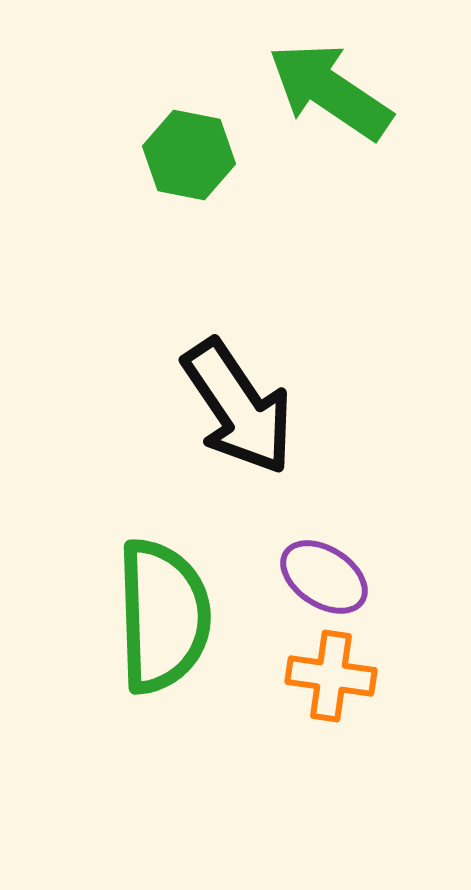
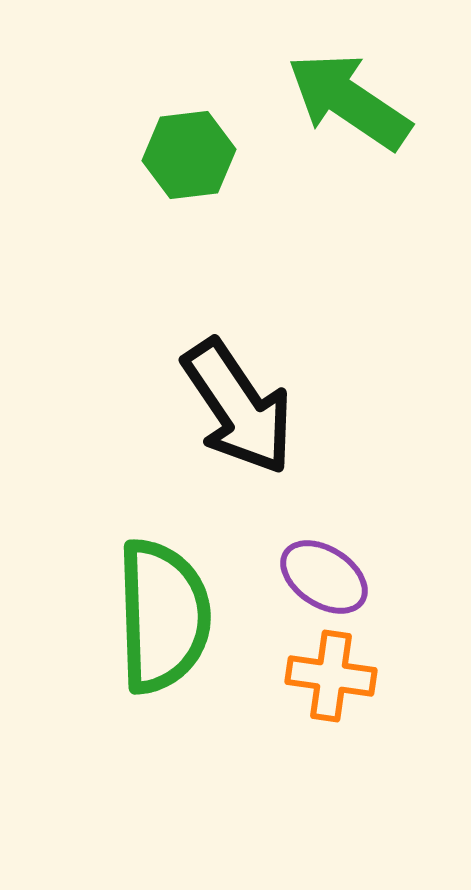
green arrow: moved 19 px right, 10 px down
green hexagon: rotated 18 degrees counterclockwise
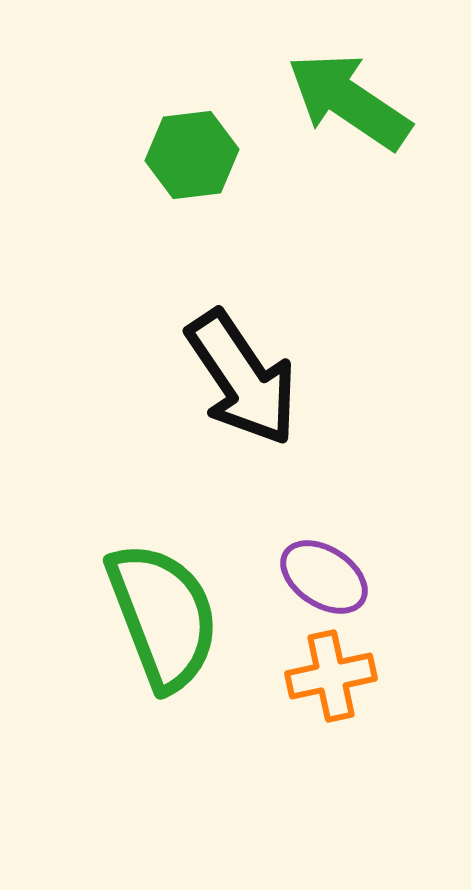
green hexagon: moved 3 px right
black arrow: moved 4 px right, 29 px up
green semicircle: rotated 19 degrees counterclockwise
orange cross: rotated 20 degrees counterclockwise
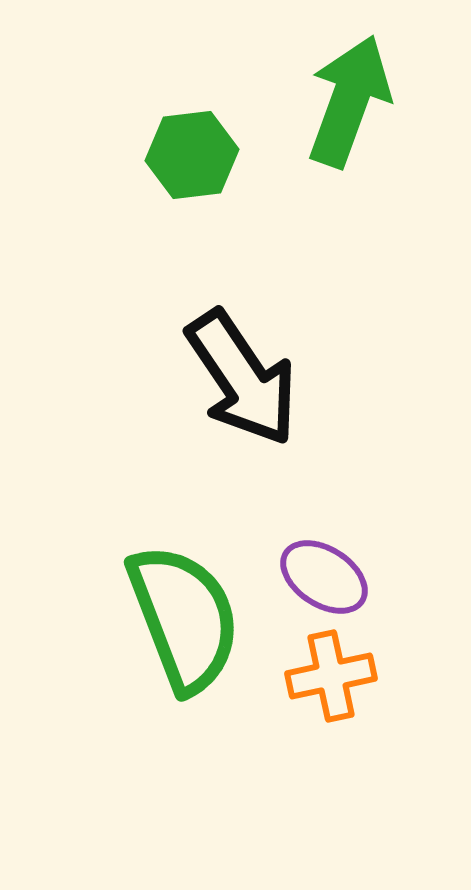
green arrow: rotated 76 degrees clockwise
green semicircle: moved 21 px right, 2 px down
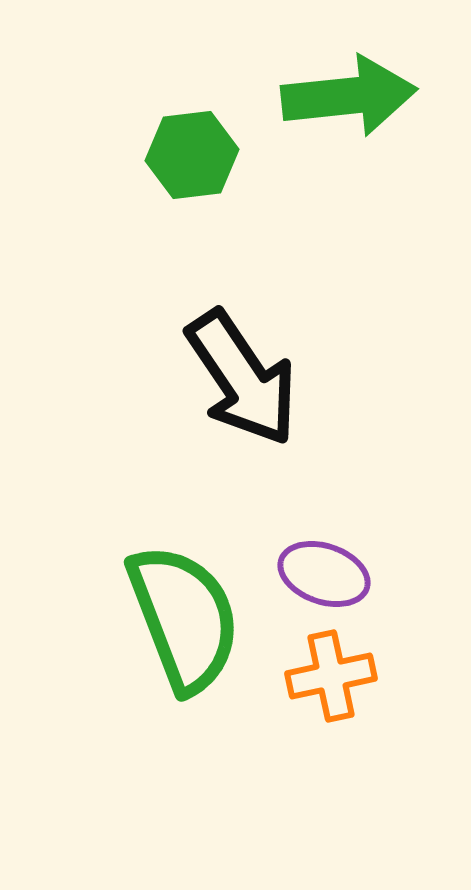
green arrow: moved 5 px up; rotated 64 degrees clockwise
purple ellipse: moved 3 px up; rotated 14 degrees counterclockwise
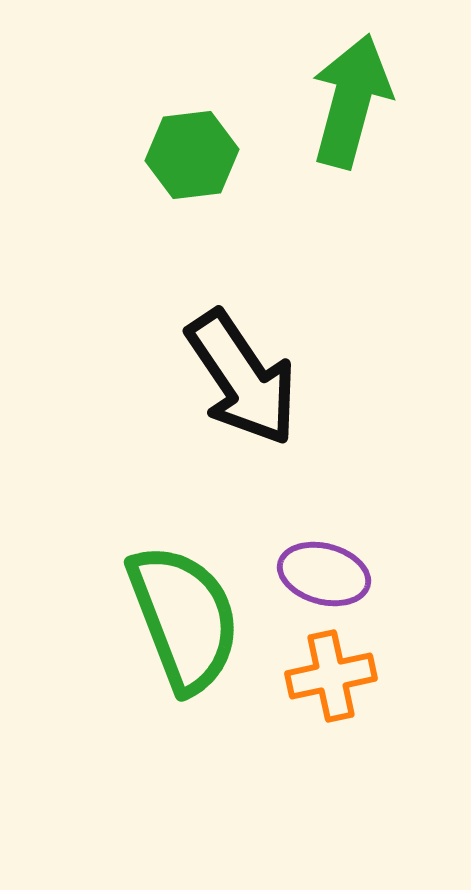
green arrow: moved 2 px right, 5 px down; rotated 69 degrees counterclockwise
purple ellipse: rotated 4 degrees counterclockwise
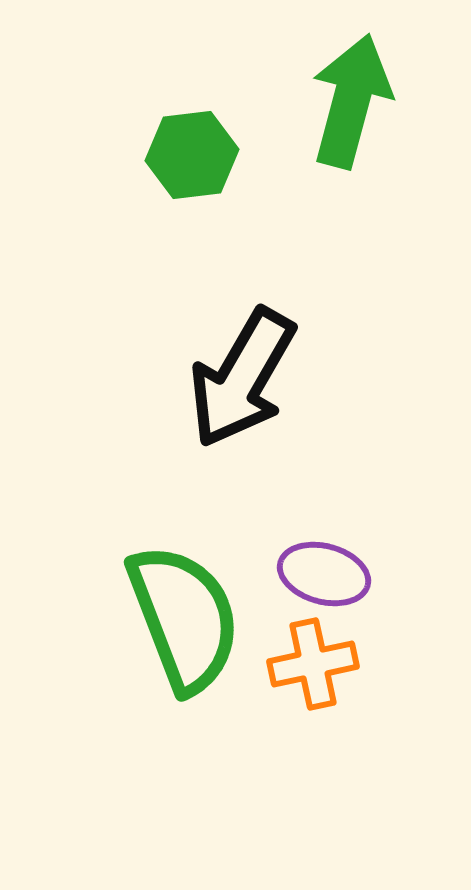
black arrow: rotated 64 degrees clockwise
orange cross: moved 18 px left, 12 px up
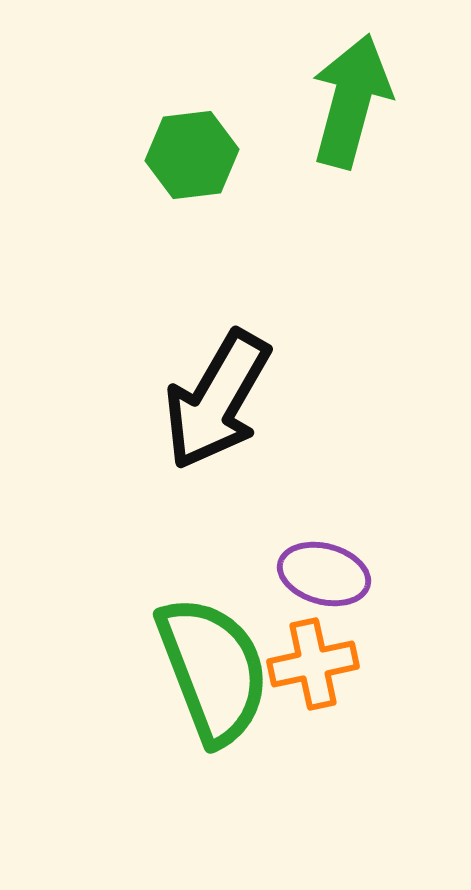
black arrow: moved 25 px left, 22 px down
green semicircle: moved 29 px right, 52 px down
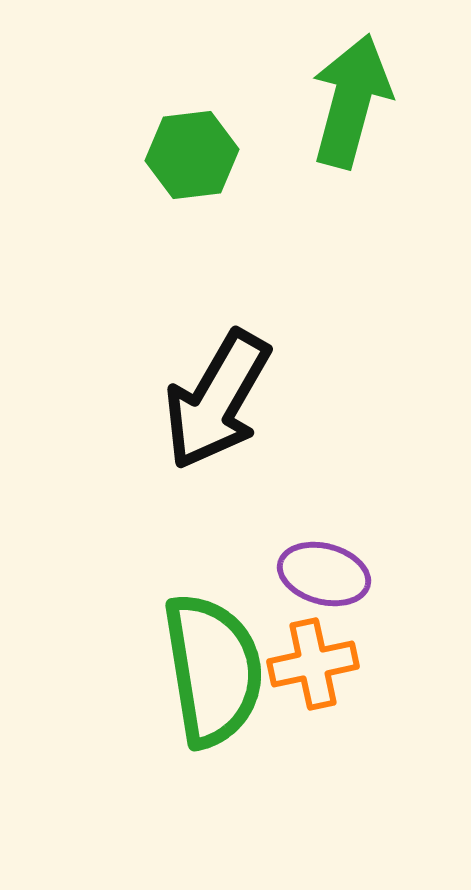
green semicircle: rotated 12 degrees clockwise
